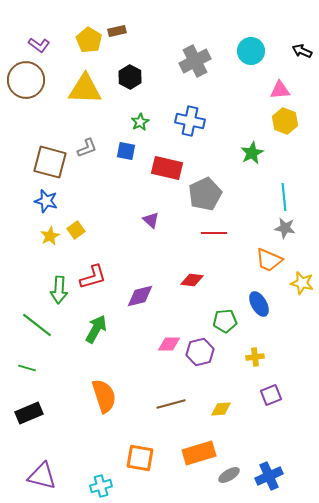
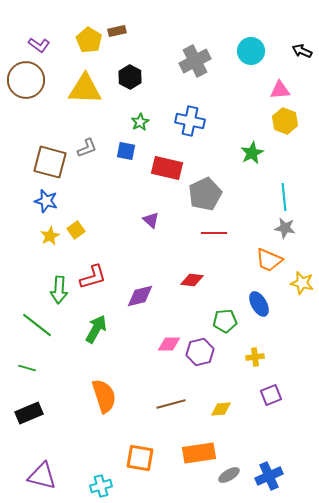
orange rectangle at (199, 453): rotated 8 degrees clockwise
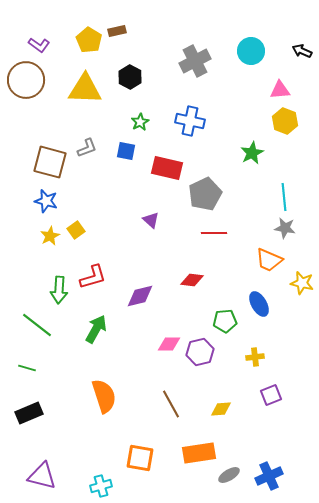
brown line at (171, 404): rotated 76 degrees clockwise
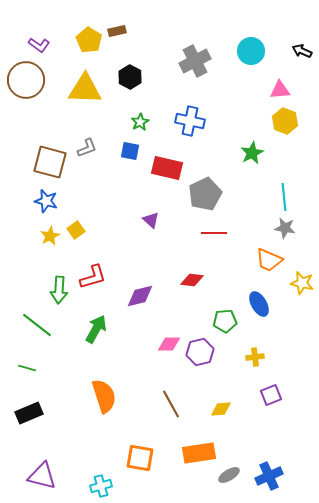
blue square at (126, 151): moved 4 px right
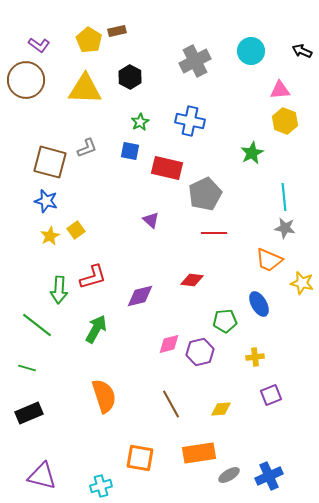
pink diamond at (169, 344): rotated 15 degrees counterclockwise
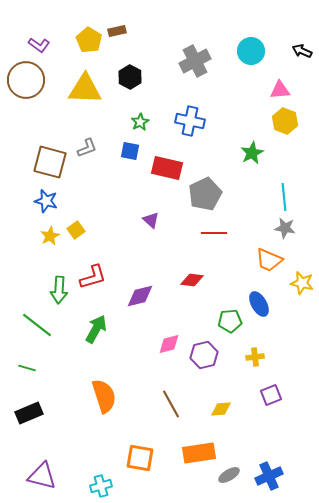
green pentagon at (225, 321): moved 5 px right
purple hexagon at (200, 352): moved 4 px right, 3 px down
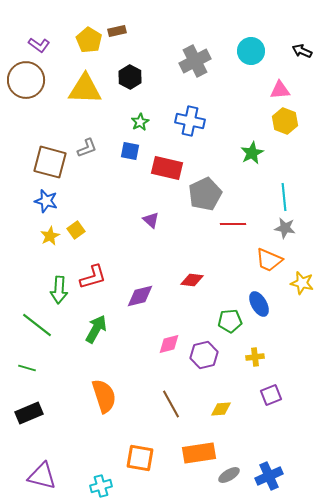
red line at (214, 233): moved 19 px right, 9 px up
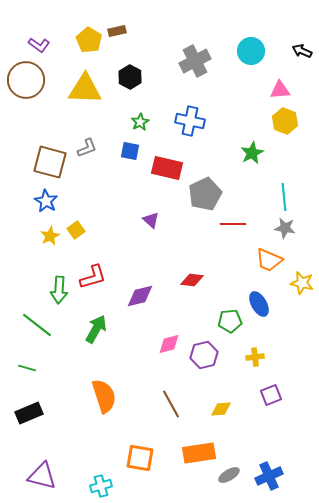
blue star at (46, 201): rotated 15 degrees clockwise
